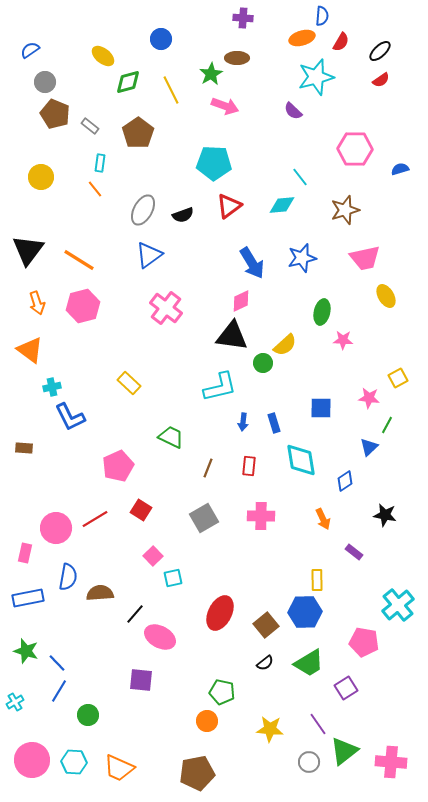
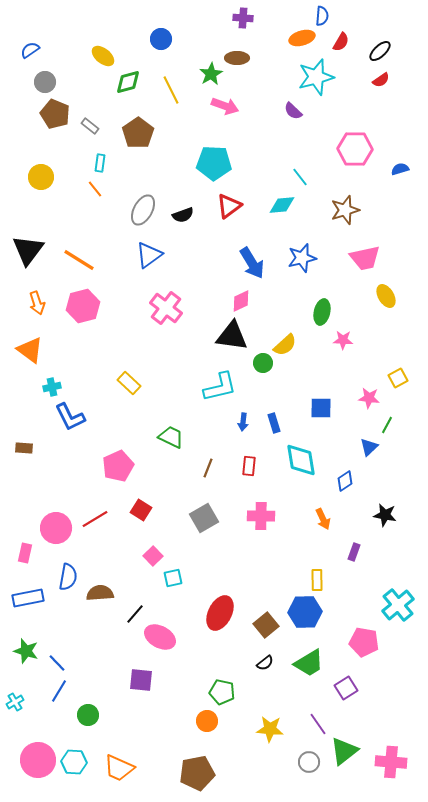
purple rectangle at (354, 552): rotated 72 degrees clockwise
pink circle at (32, 760): moved 6 px right
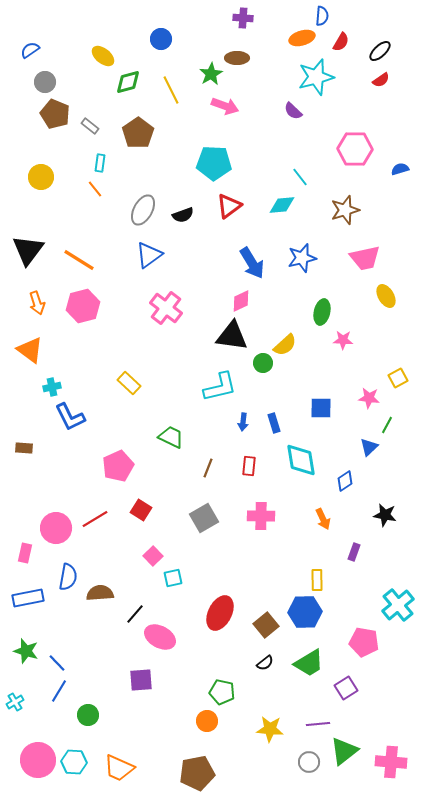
purple square at (141, 680): rotated 10 degrees counterclockwise
purple line at (318, 724): rotated 60 degrees counterclockwise
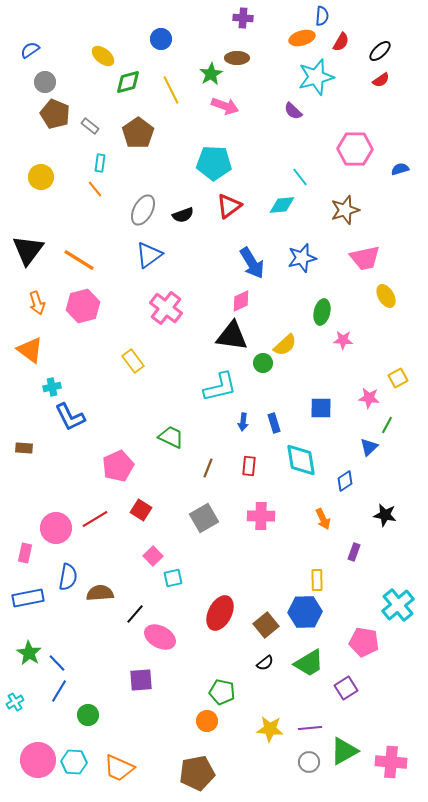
yellow rectangle at (129, 383): moved 4 px right, 22 px up; rotated 10 degrees clockwise
green star at (26, 651): moved 3 px right, 2 px down; rotated 15 degrees clockwise
purple line at (318, 724): moved 8 px left, 4 px down
green triangle at (344, 751): rotated 8 degrees clockwise
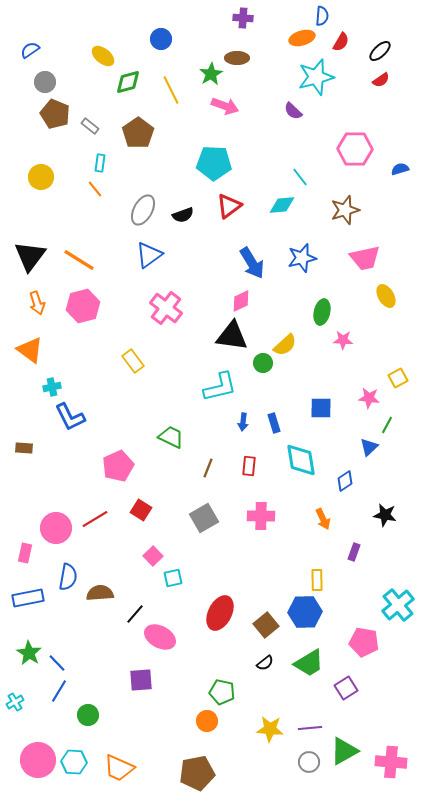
black triangle at (28, 250): moved 2 px right, 6 px down
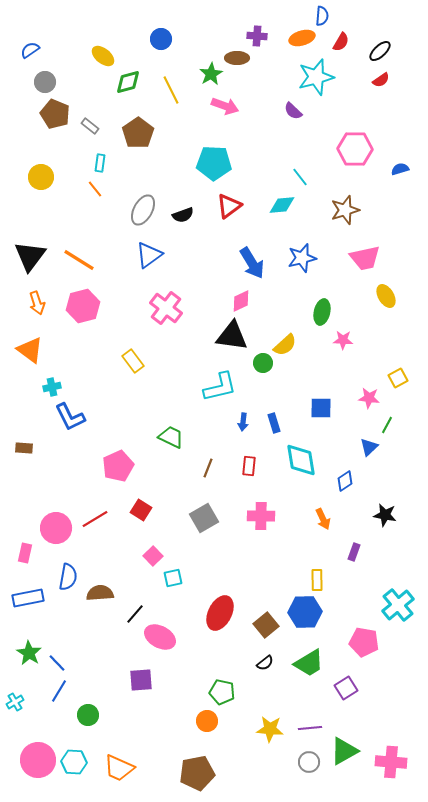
purple cross at (243, 18): moved 14 px right, 18 px down
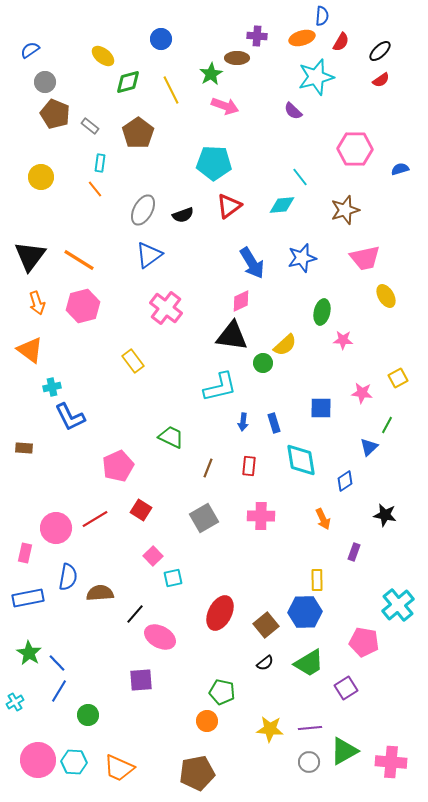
pink star at (369, 398): moved 7 px left, 5 px up
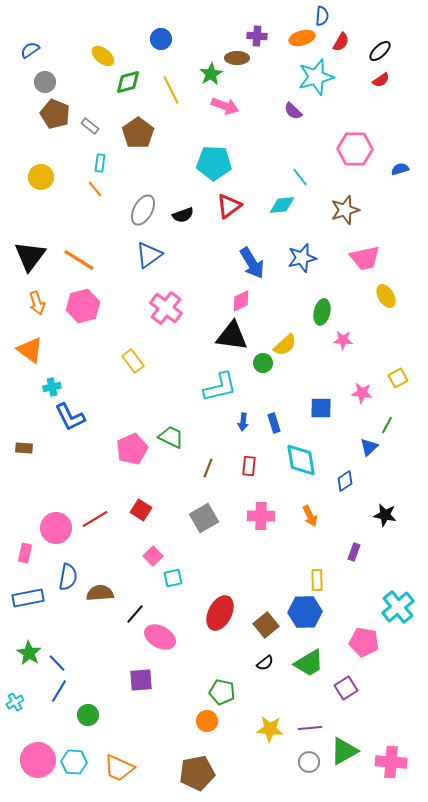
pink pentagon at (118, 466): moved 14 px right, 17 px up
orange arrow at (323, 519): moved 13 px left, 3 px up
cyan cross at (398, 605): moved 2 px down
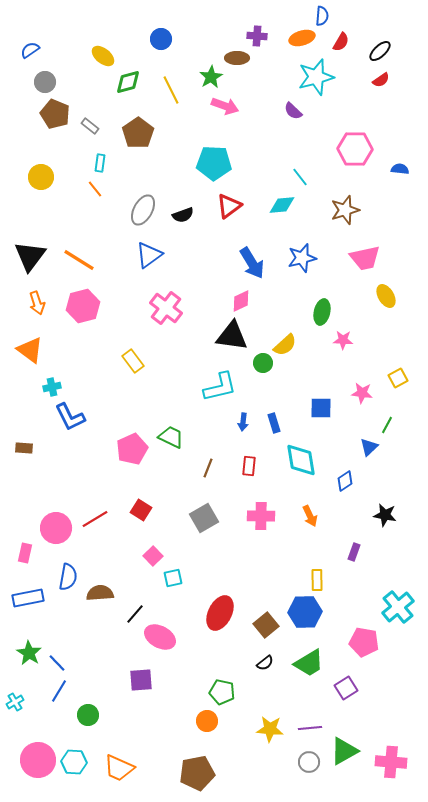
green star at (211, 74): moved 3 px down
blue semicircle at (400, 169): rotated 24 degrees clockwise
